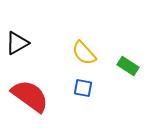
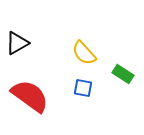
green rectangle: moved 5 px left, 8 px down
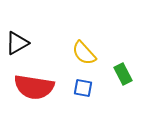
green rectangle: rotated 30 degrees clockwise
red semicircle: moved 4 px right, 9 px up; rotated 153 degrees clockwise
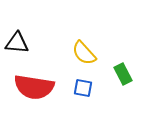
black triangle: rotated 35 degrees clockwise
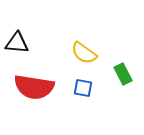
yellow semicircle: rotated 12 degrees counterclockwise
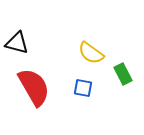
black triangle: rotated 10 degrees clockwise
yellow semicircle: moved 7 px right
red semicircle: rotated 129 degrees counterclockwise
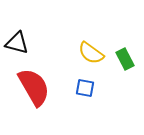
green rectangle: moved 2 px right, 15 px up
blue square: moved 2 px right
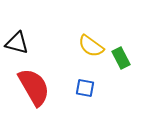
yellow semicircle: moved 7 px up
green rectangle: moved 4 px left, 1 px up
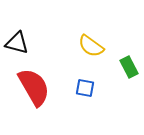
green rectangle: moved 8 px right, 9 px down
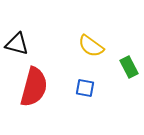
black triangle: moved 1 px down
red semicircle: rotated 45 degrees clockwise
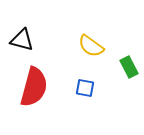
black triangle: moved 5 px right, 4 px up
